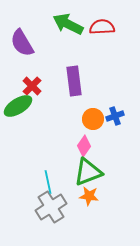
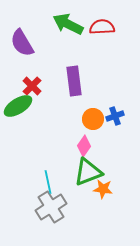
orange star: moved 14 px right, 7 px up
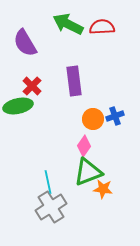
purple semicircle: moved 3 px right
green ellipse: rotated 20 degrees clockwise
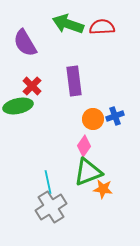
green arrow: rotated 8 degrees counterclockwise
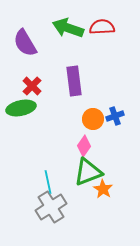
green arrow: moved 4 px down
green ellipse: moved 3 px right, 2 px down
orange star: rotated 24 degrees clockwise
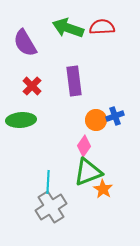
green ellipse: moved 12 px down; rotated 8 degrees clockwise
orange circle: moved 3 px right, 1 px down
cyan line: rotated 15 degrees clockwise
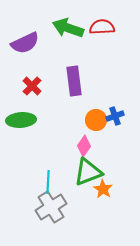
purple semicircle: rotated 84 degrees counterclockwise
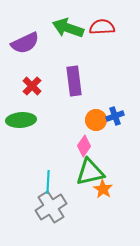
green triangle: moved 2 px right; rotated 8 degrees clockwise
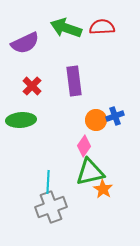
green arrow: moved 2 px left
gray cross: rotated 12 degrees clockwise
